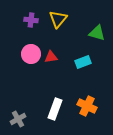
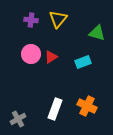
red triangle: rotated 24 degrees counterclockwise
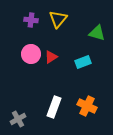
white rectangle: moved 1 px left, 2 px up
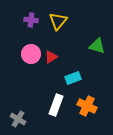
yellow triangle: moved 2 px down
green triangle: moved 13 px down
cyan rectangle: moved 10 px left, 16 px down
white rectangle: moved 2 px right, 2 px up
gray cross: rotated 28 degrees counterclockwise
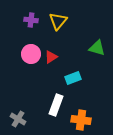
green triangle: moved 2 px down
orange cross: moved 6 px left, 14 px down; rotated 18 degrees counterclockwise
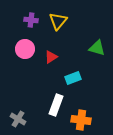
pink circle: moved 6 px left, 5 px up
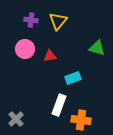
red triangle: moved 1 px left, 1 px up; rotated 24 degrees clockwise
white rectangle: moved 3 px right
gray cross: moved 2 px left; rotated 14 degrees clockwise
